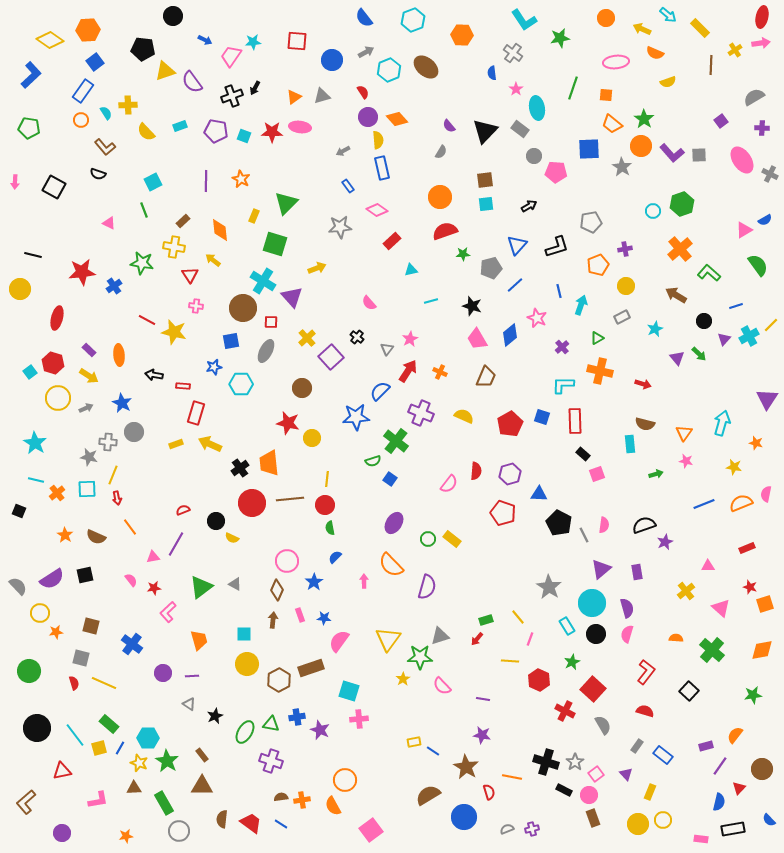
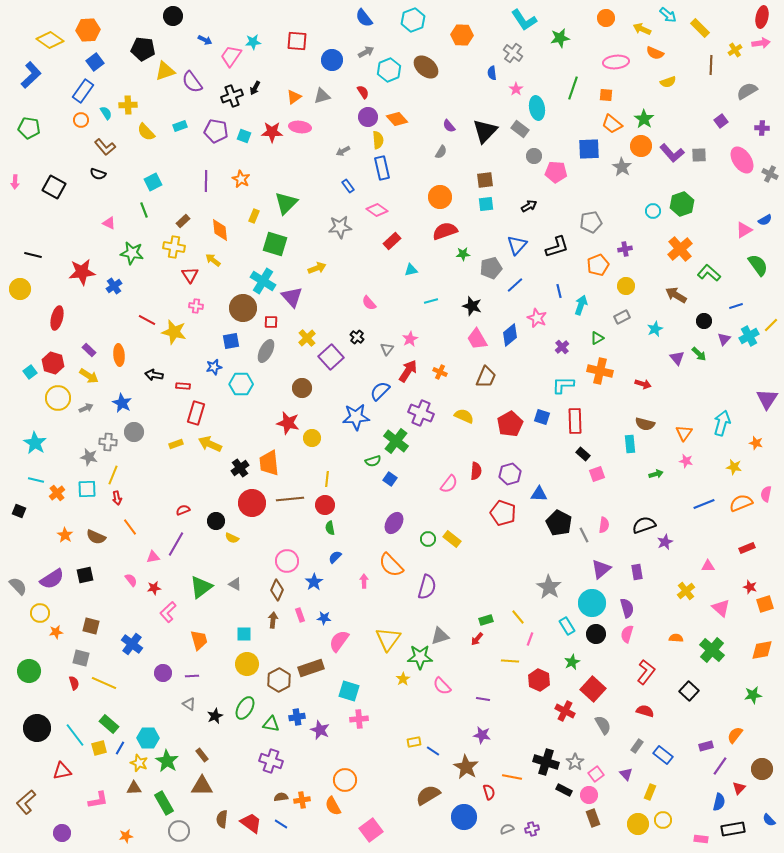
gray semicircle at (754, 97): moved 7 px left, 6 px up
green star at (142, 263): moved 10 px left, 10 px up
green ellipse at (245, 732): moved 24 px up
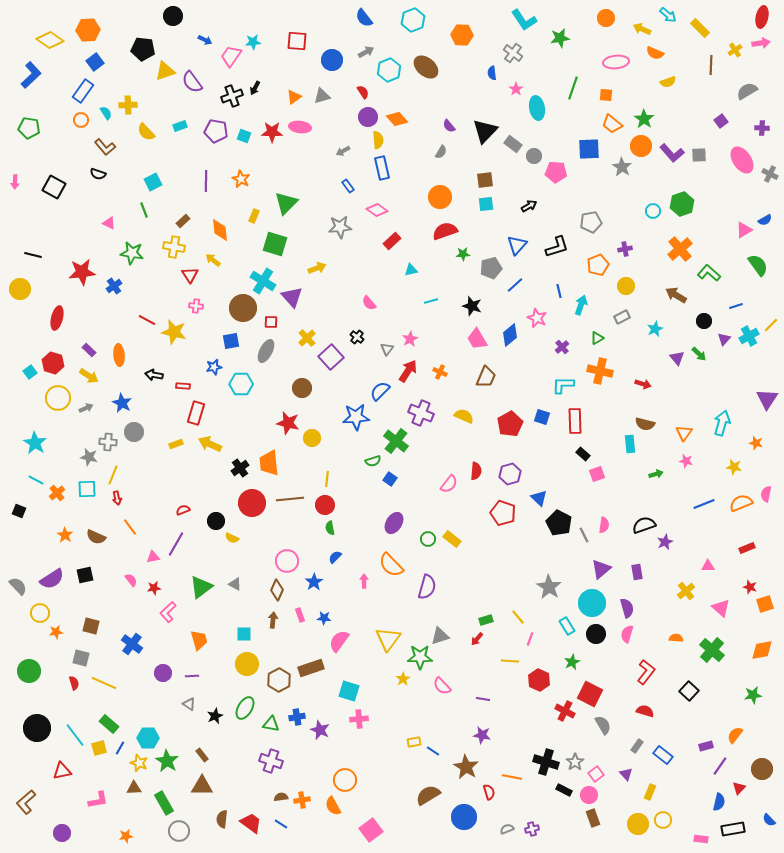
gray rectangle at (520, 129): moved 7 px left, 15 px down
cyan line at (36, 480): rotated 14 degrees clockwise
blue triangle at (539, 494): moved 4 px down; rotated 42 degrees clockwise
red square at (593, 689): moved 3 px left, 5 px down; rotated 15 degrees counterclockwise
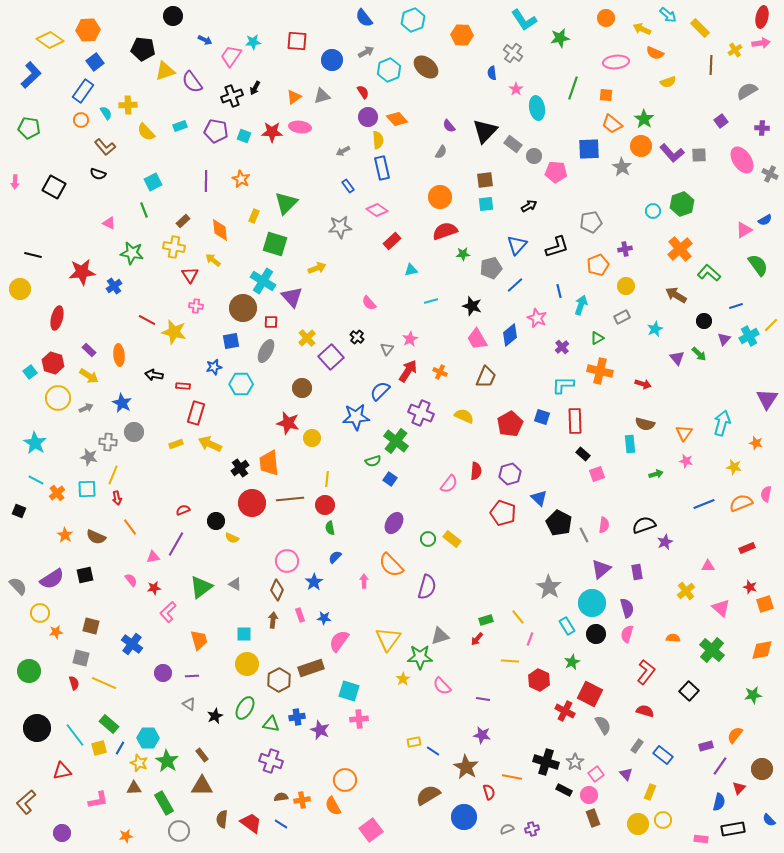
orange semicircle at (676, 638): moved 3 px left
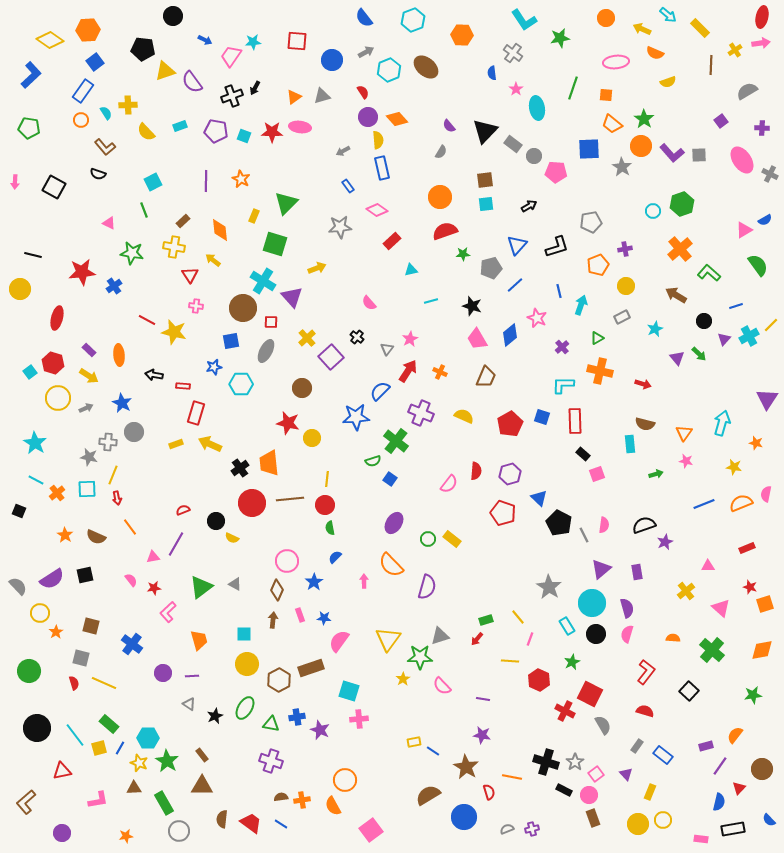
orange star at (56, 632): rotated 24 degrees counterclockwise
